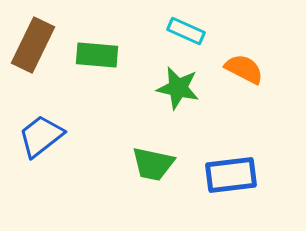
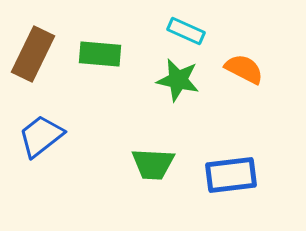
brown rectangle: moved 9 px down
green rectangle: moved 3 px right, 1 px up
green star: moved 8 px up
green trapezoid: rotated 9 degrees counterclockwise
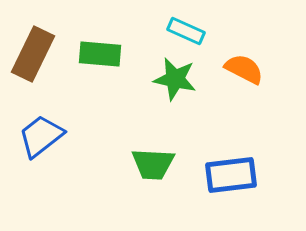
green star: moved 3 px left, 1 px up
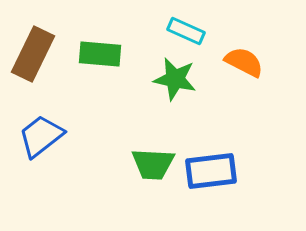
orange semicircle: moved 7 px up
blue rectangle: moved 20 px left, 4 px up
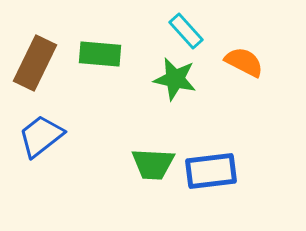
cyan rectangle: rotated 24 degrees clockwise
brown rectangle: moved 2 px right, 9 px down
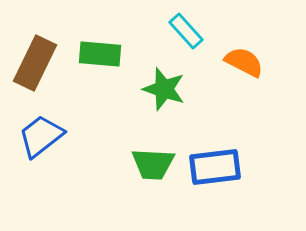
green star: moved 11 px left, 10 px down; rotated 6 degrees clockwise
blue rectangle: moved 4 px right, 4 px up
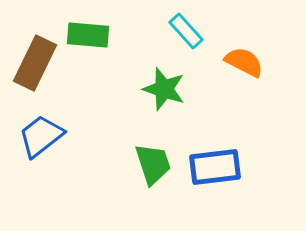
green rectangle: moved 12 px left, 19 px up
green trapezoid: rotated 111 degrees counterclockwise
